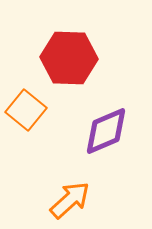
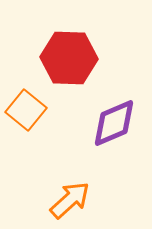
purple diamond: moved 8 px right, 8 px up
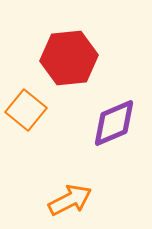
red hexagon: rotated 8 degrees counterclockwise
orange arrow: rotated 15 degrees clockwise
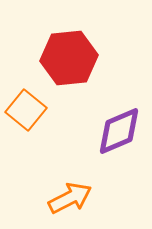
purple diamond: moved 5 px right, 8 px down
orange arrow: moved 2 px up
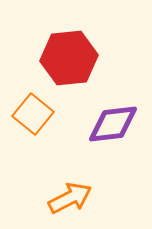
orange square: moved 7 px right, 4 px down
purple diamond: moved 6 px left, 7 px up; rotated 16 degrees clockwise
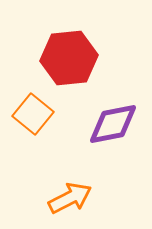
purple diamond: rotated 4 degrees counterclockwise
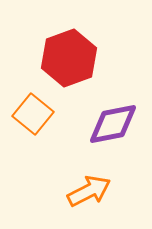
red hexagon: rotated 14 degrees counterclockwise
orange arrow: moved 19 px right, 7 px up
